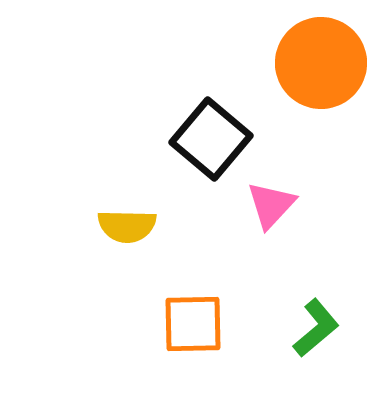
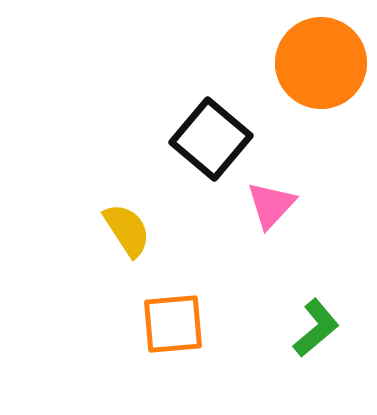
yellow semicircle: moved 4 px down; rotated 124 degrees counterclockwise
orange square: moved 20 px left; rotated 4 degrees counterclockwise
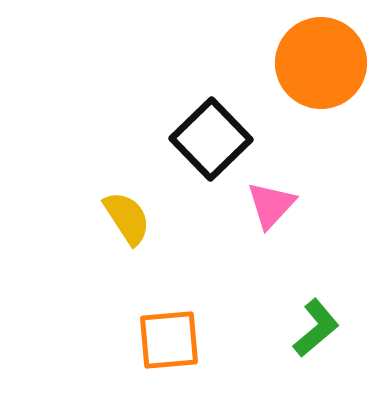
black square: rotated 6 degrees clockwise
yellow semicircle: moved 12 px up
orange square: moved 4 px left, 16 px down
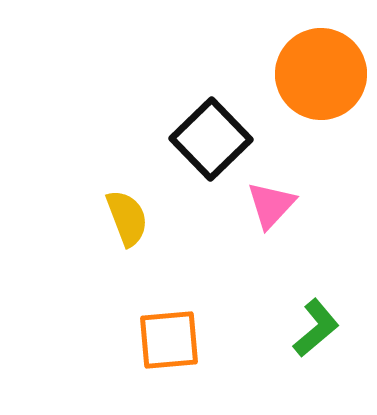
orange circle: moved 11 px down
yellow semicircle: rotated 12 degrees clockwise
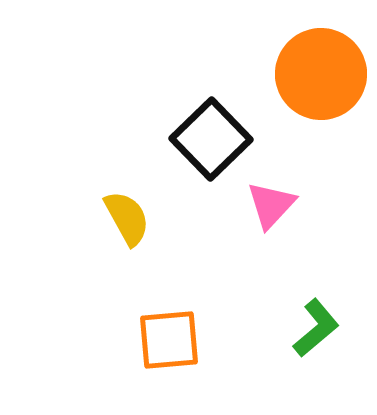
yellow semicircle: rotated 8 degrees counterclockwise
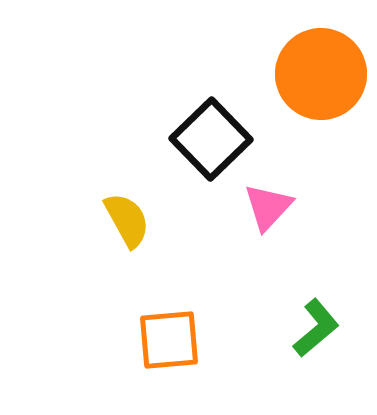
pink triangle: moved 3 px left, 2 px down
yellow semicircle: moved 2 px down
